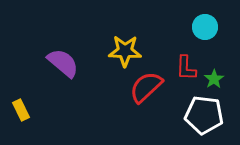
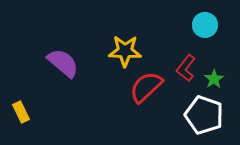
cyan circle: moved 2 px up
red L-shape: rotated 36 degrees clockwise
yellow rectangle: moved 2 px down
white pentagon: rotated 12 degrees clockwise
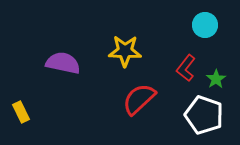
purple semicircle: rotated 28 degrees counterclockwise
green star: moved 2 px right
red semicircle: moved 7 px left, 12 px down
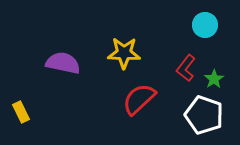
yellow star: moved 1 px left, 2 px down
green star: moved 2 px left
